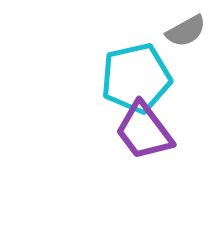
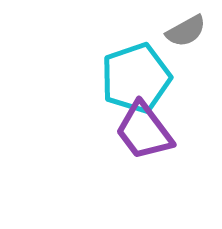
cyan pentagon: rotated 6 degrees counterclockwise
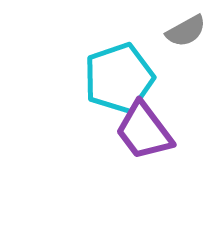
cyan pentagon: moved 17 px left
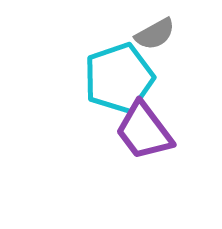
gray semicircle: moved 31 px left, 3 px down
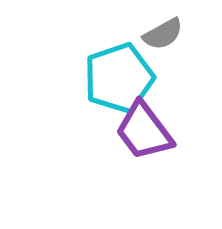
gray semicircle: moved 8 px right
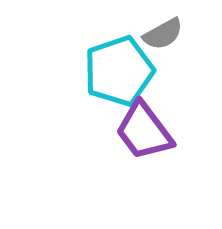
cyan pentagon: moved 7 px up
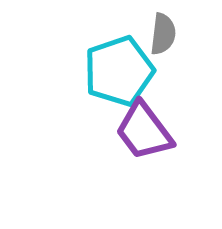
gray semicircle: rotated 54 degrees counterclockwise
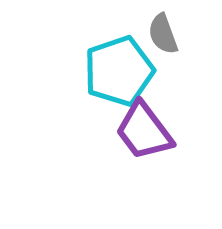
gray semicircle: rotated 153 degrees clockwise
